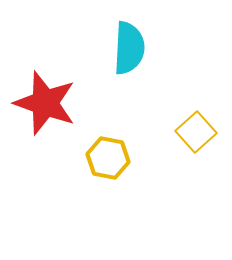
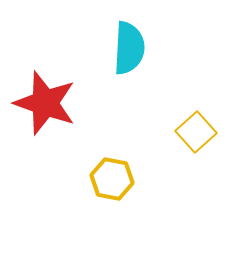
yellow hexagon: moved 4 px right, 21 px down
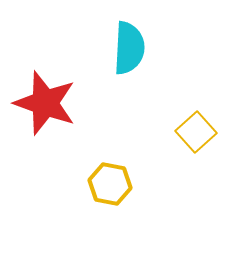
yellow hexagon: moved 2 px left, 5 px down
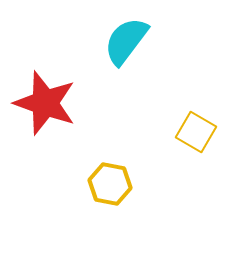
cyan semicircle: moved 3 px left, 7 px up; rotated 146 degrees counterclockwise
yellow square: rotated 18 degrees counterclockwise
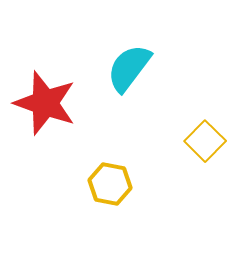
cyan semicircle: moved 3 px right, 27 px down
yellow square: moved 9 px right, 9 px down; rotated 15 degrees clockwise
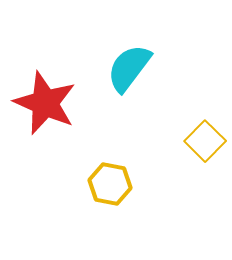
red star: rotated 4 degrees clockwise
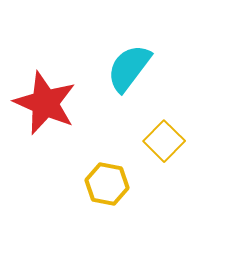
yellow square: moved 41 px left
yellow hexagon: moved 3 px left
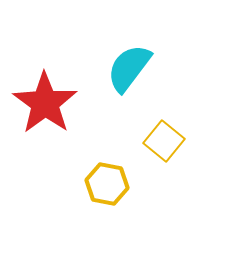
red star: rotated 12 degrees clockwise
yellow square: rotated 6 degrees counterclockwise
